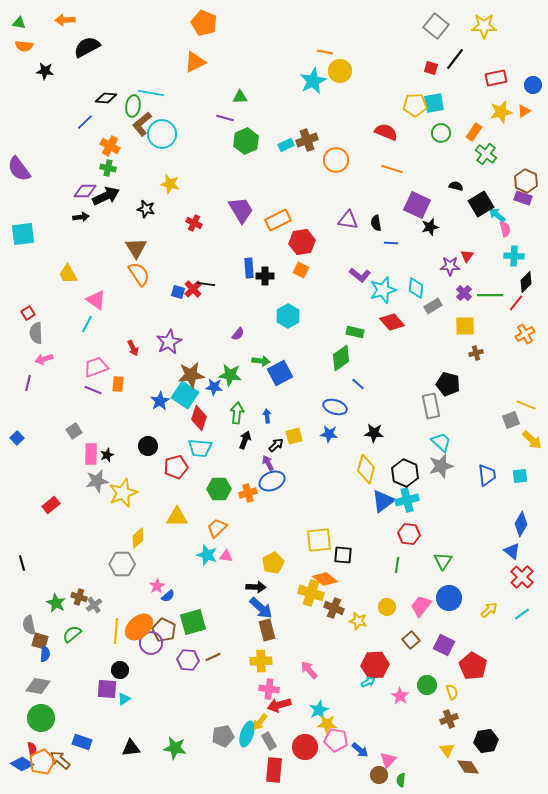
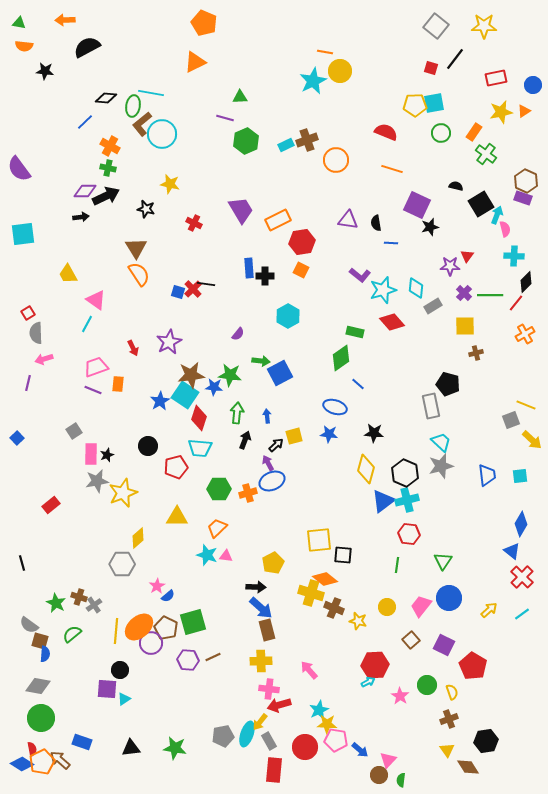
cyan arrow at (497, 215): rotated 72 degrees clockwise
gray semicircle at (29, 625): rotated 42 degrees counterclockwise
brown pentagon at (164, 630): moved 2 px right, 2 px up
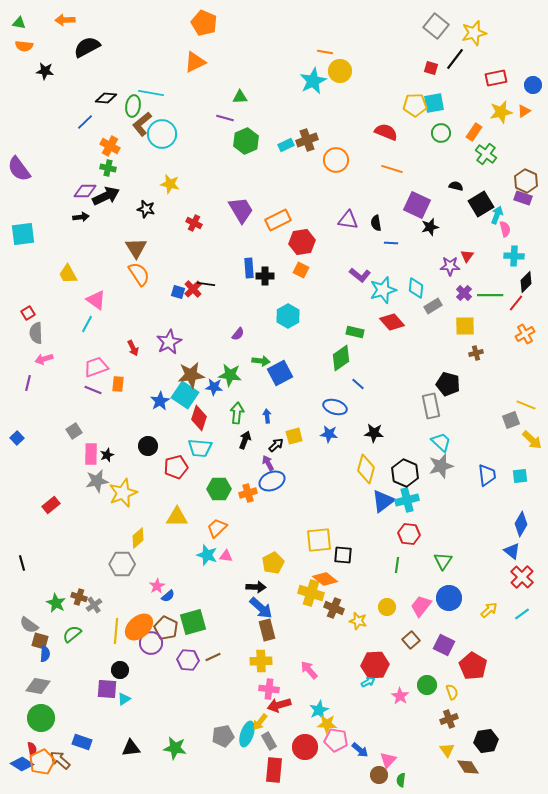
yellow star at (484, 26): moved 10 px left, 7 px down; rotated 15 degrees counterclockwise
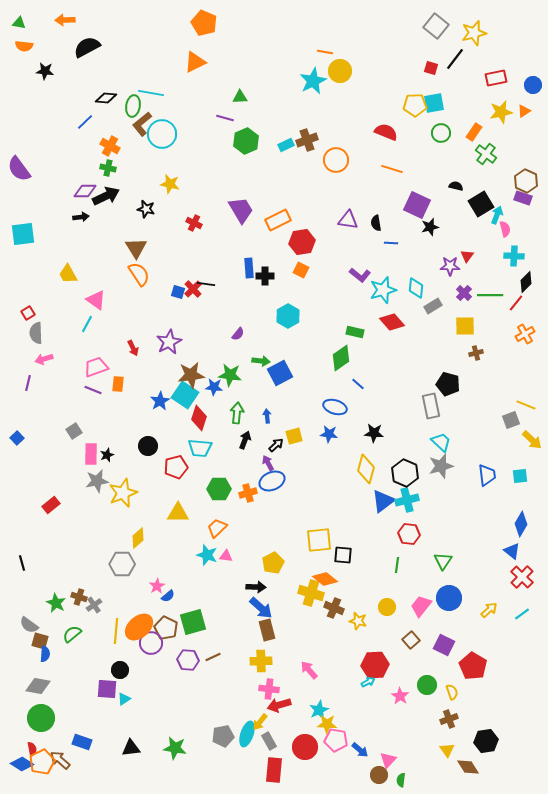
yellow triangle at (177, 517): moved 1 px right, 4 px up
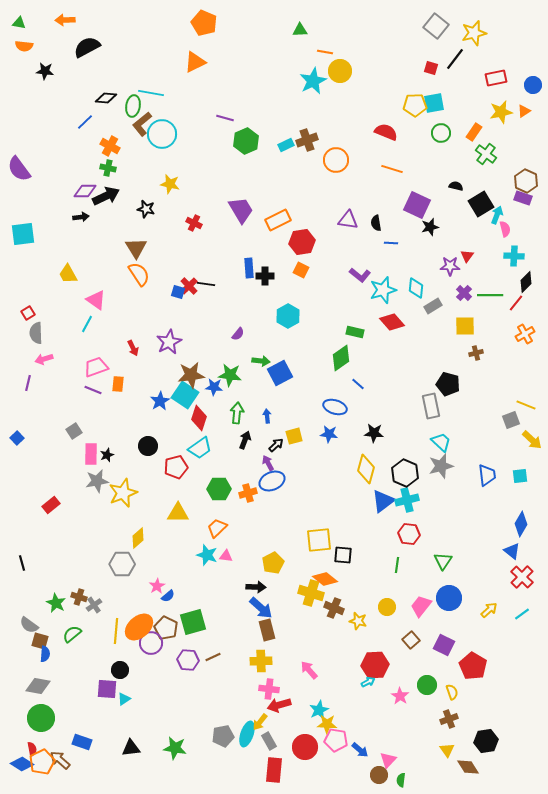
green triangle at (240, 97): moved 60 px right, 67 px up
red cross at (193, 289): moved 4 px left, 3 px up
cyan trapezoid at (200, 448): rotated 40 degrees counterclockwise
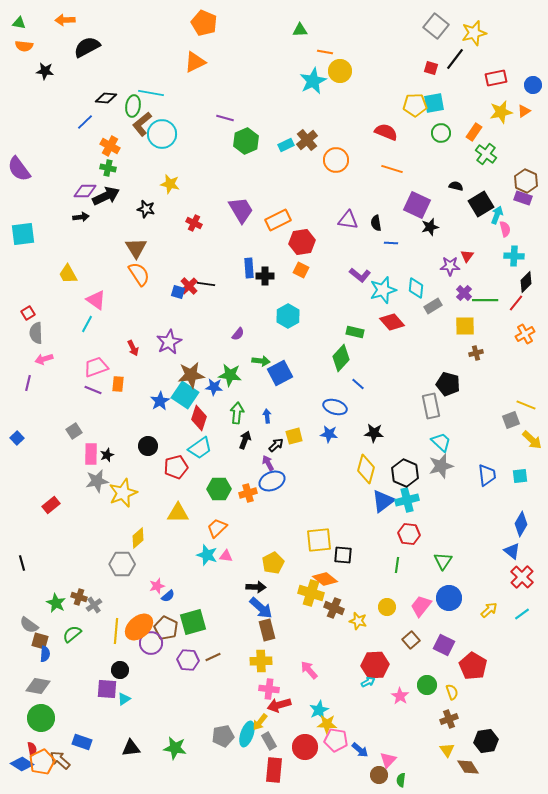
brown cross at (307, 140): rotated 20 degrees counterclockwise
green line at (490, 295): moved 5 px left, 5 px down
green diamond at (341, 358): rotated 12 degrees counterclockwise
pink star at (157, 586): rotated 14 degrees clockwise
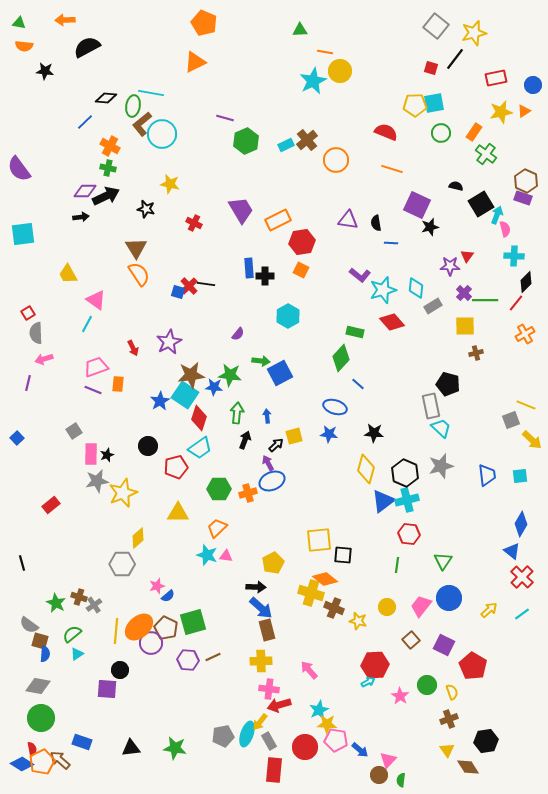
cyan trapezoid at (441, 442): moved 14 px up
cyan triangle at (124, 699): moved 47 px left, 45 px up
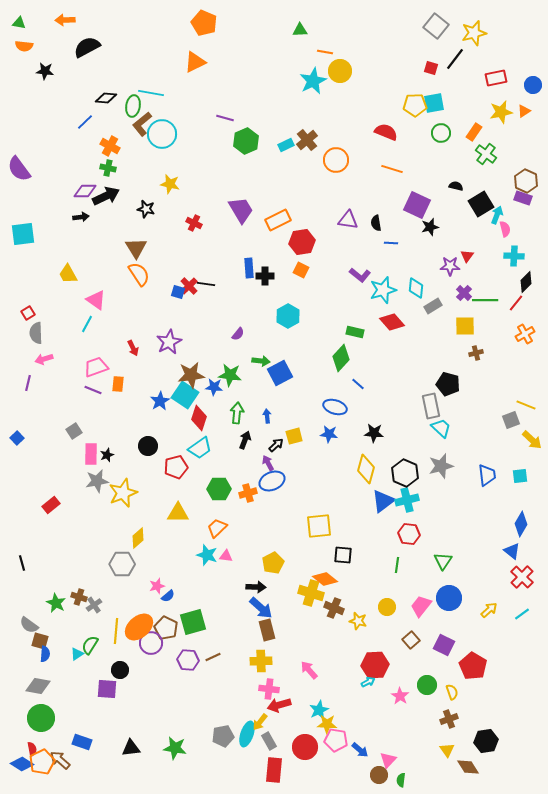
yellow square at (319, 540): moved 14 px up
green semicircle at (72, 634): moved 18 px right, 11 px down; rotated 18 degrees counterclockwise
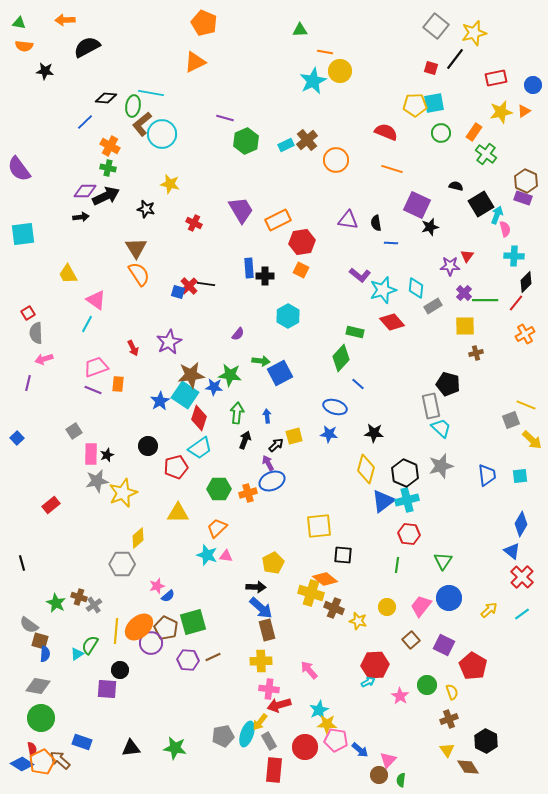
black hexagon at (486, 741): rotated 25 degrees counterclockwise
